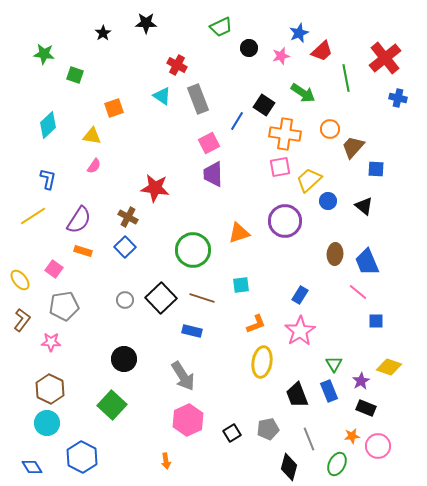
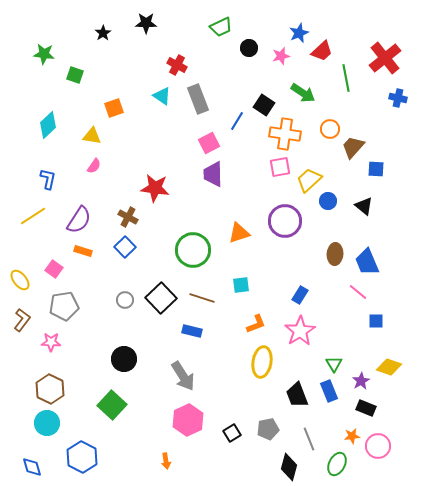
blue diamond at (32, 467): rotated 15 degrees clockwise
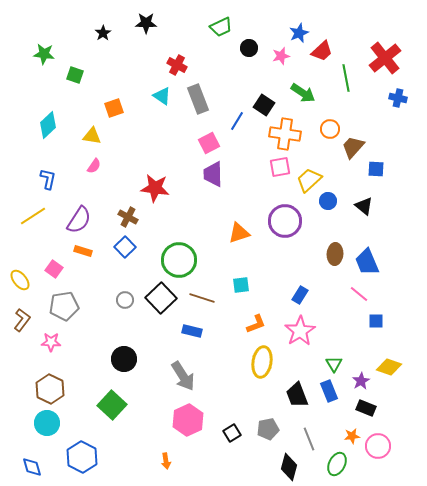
green circle at (193, 250): moved 14 px left, 10 px down
pink line at (358, 292): moved 1 px right, 2 px down
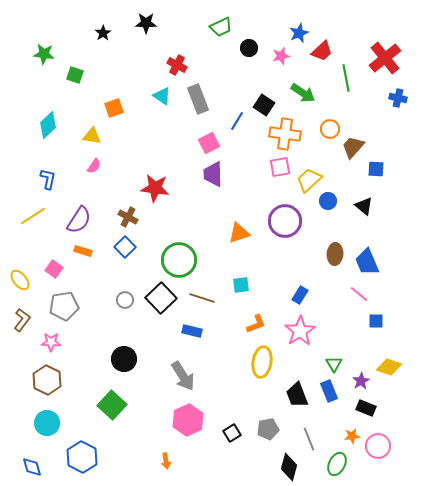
brown hexagon at (50, 389): moved 3 px left, 9 px up
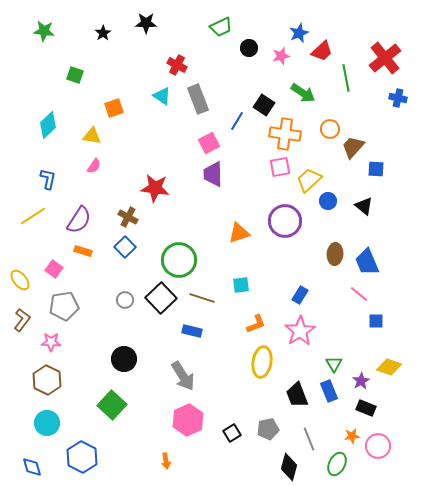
green star at (44, 54): moved 23 px up
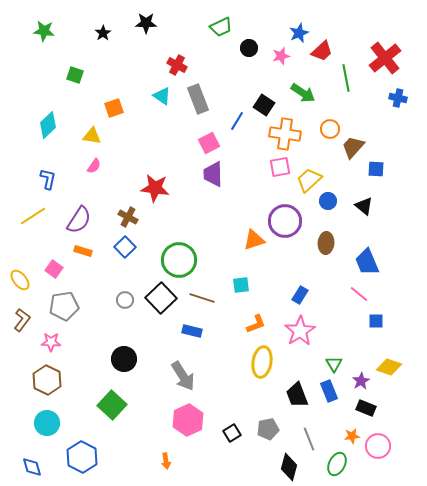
orange triangle at (239, 233): moved 15 px right, 7 px down
brown ellipse at (335, 254): moved 9 px left, 11 px up
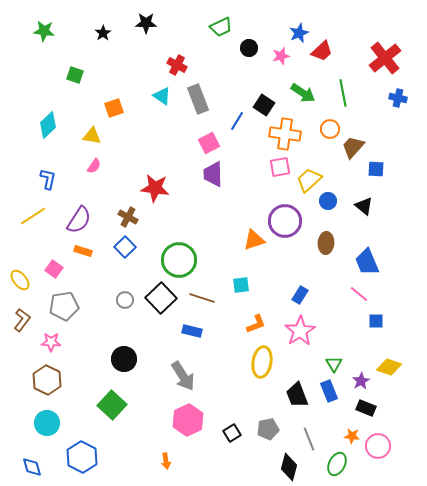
green line at (346, 78): moved 3 px left, 15 px down
orange star at (352, 436): rotated 14 degrees clockwise
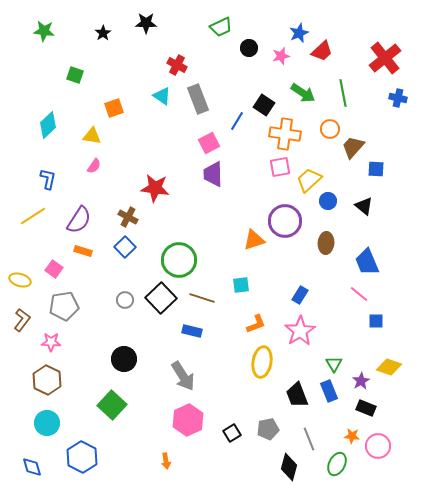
yellow ellipse at (20, 280): rotated 35 degrees counterclockwise
